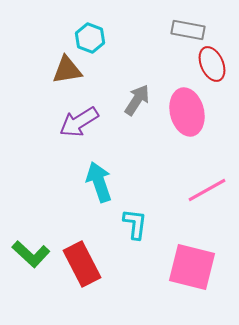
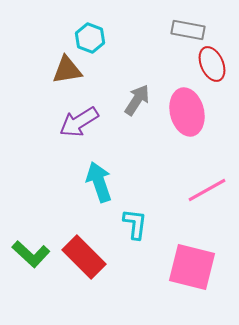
red rectangle: moved 2 px right, 7 px up; rotated 18 degrees counterclockwise
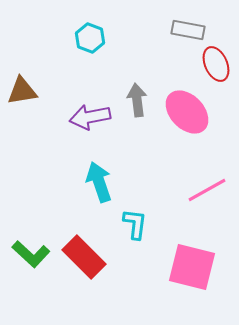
red ellipse: moved 4 px right
brown triangle: moved 45 px left, 21 px down
gray arrow: rotated 40 degrees counterclockwise
pink ellipse: rotated 30 degrees counterclockwise
purple arrow: moved 11 px right, 5 px up; rotated 21 degrees clockwise
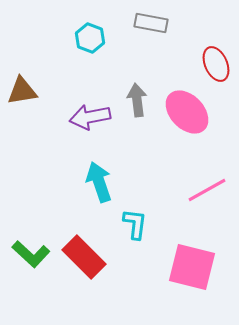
gray rectangle: moved 37 px left, 7 px up
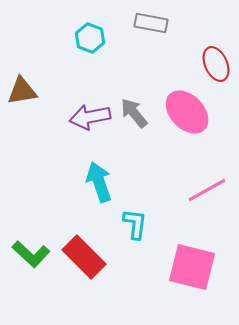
gray arrow: moved 3 px left, 13 px down; rotated 32 degrees counterclockwise
